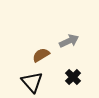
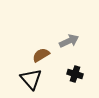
black cross: moved 2 px right, 3 px up; rotated 28 degrees counterclockwise
black triangle: moved 1 px left, 3 px up
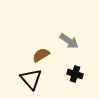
gray arrow: rotated 60 degrees clockwise
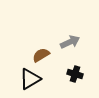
gray arrow: moved 1 px right, 1 px down; rotated 60 degrees counterclockwise
black triangle: moved 1 px left; rotated 40 degrees clockwise
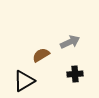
black cross: rotated 21 degrees counterclockwise
black triangle: moved 6 px left, 2 px down
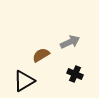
black cross: rotated 28 degrees clockwise
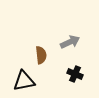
brown semicircle: rotated 114 degrees clockwise
black triangle: rotated 20 degrees clockwise
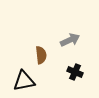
gray arrow: moved 2 px up
black cross: moved 2 px up
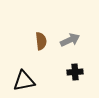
brown semicircle: moved 14 px up
black cross: rotated 28 degrees counterclockwise
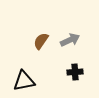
brown semicircle: rotated 138 degrees counterclockwise
